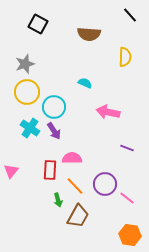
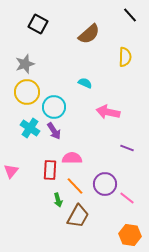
brown semicircle: rotated 45 degrees counterclockwise
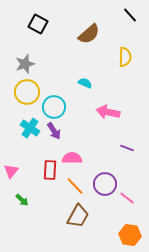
green arrow: moved 36 px left; rotated 32 degrees counterclockwise
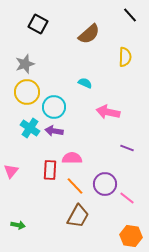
purple arrow: rotated 132 degrees clockwise
green arrow: moved 4 px left, 25 px down; rotated 32 degrees counterclockwise
orange hexagon: moved 1 px right, 1 px down
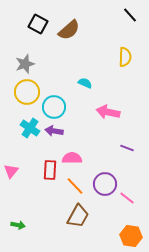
brown semicircle: moved 20 px left, 4 px up
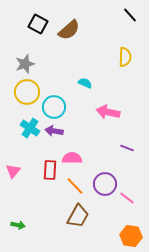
pink triangle: moved 2 px right
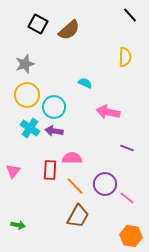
yellow circle: moved 3 px down
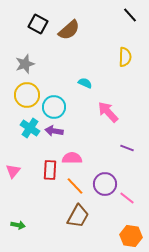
pink arrow: rotated 35 degrees clockwise
